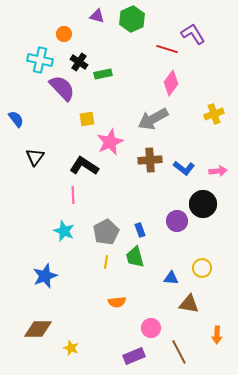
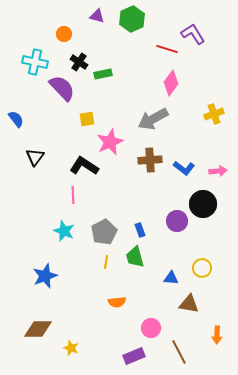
cyan cross: moved 5 px left, 2 px down
gray pentagon: moved 2 px left
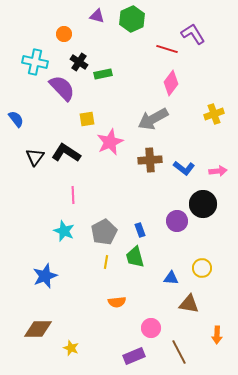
black L-shape: moved 18 px left, 13 px up
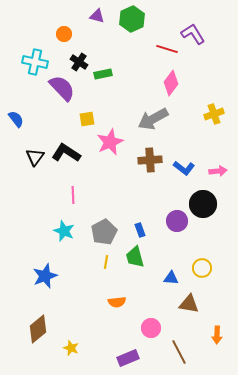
brown diamond: rotated 40 degrees counterclockwise
purple rectangle: moved 6 px left, 2 px down
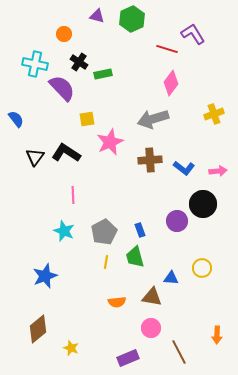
cyan cross: moved 2 px down
gray arrow: rotated 12 degrees clockwise
brown triangle: moved 37 px left, 7 px up
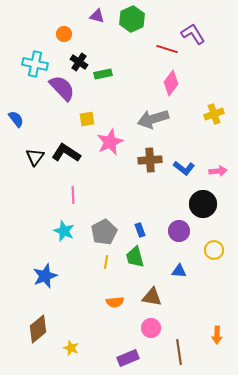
purple circle: moved 2 px right, 10 px down
yellow circle: moved 12 px right, 18 px up
blue triangle: moved 8 px right, 7 px up
orange semicircle: moved 2 px left
brown line: rotated 20 degrees clockwise
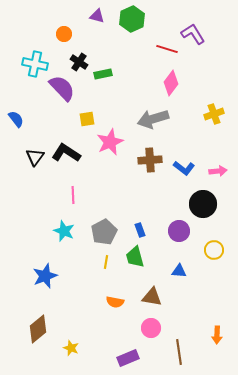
orange semicircle: rotated 18 degrees clockwise
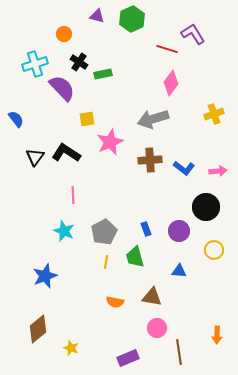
cyan cross: rotated 30 degrees counterclockwise
black circle: moved 3 px right, 3 px down
blue rectangle: moved 6 px right, 1 px up
pink circle: moved 6 px right
